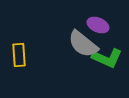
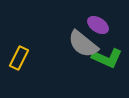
purple ellipse: rotated 10 degrees clockwise
yellow rectangle: moved 3 px down; rotated 30 degrees clockwise
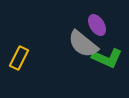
purple ellipse: moved 1 px left; rotated 25 degrees clockwise
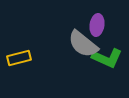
purple ellipse: rotated 40 degrees clockwise
yellow rectangle: rotated 50 degrees clockwise
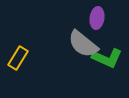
purple ellipse: moved 7 px up
yellow rectangle: moved 1 px left; rotated 45 degrees counterclockwise
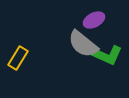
purple ellipse: moved 3 px left, 2 px down; rotated 55 degrees clockwise
green L-shape: moved 3 px up
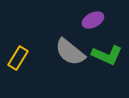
purple ellipse: moved 1 px left
gray semicircle: moved 13 px left, 8 px down
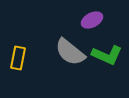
purple ellipse: moved 1 px left
yellow rectangle: rotated 20 degrees counterclockwise
